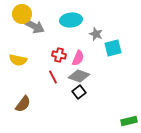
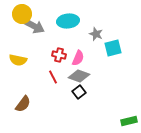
cyan ellipse: moved 3 px left, 1 px down
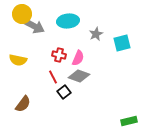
gray star: rotated 24 degrees clockwise
cyan square: moved 9 px right, 5 px up
black square: moved 15 px left
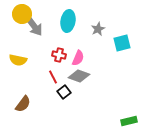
cyan ellipse: rotated 75 degrees counterclockwise
gray arrow: rotated 25 degrees clockwise
gray star: moved 2 px right, 5 px up
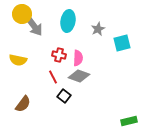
pink semicircle: rotated 21 degrees counterclockwise
black square: moved 4 px down; rotated 16 degrees counterclockwise
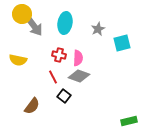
cyan ellipse: moved 3 px left, 2 px down
brown semicircle: moved 9 px right, 2 px down
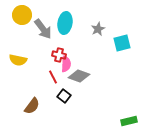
yellow circle: moved 1 px down
gray arrow: moved 9 px right, 3 px down
pink semicircle: moved 12 px left, 6 px down
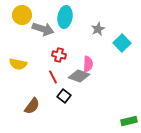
cyan ellipse: moved 6 px up
gray arrow: rotated 35 degrees counterclockwise
cyan square: rotated 30 degrees counterclockwise
yellow semicircle: moved 4 px down
pink semicircle: moved 22 px right
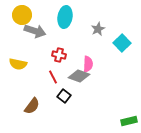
gray arrow: moved 8 px left, 2 px down
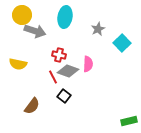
gray diamond: moved 11 px left, 5 px up
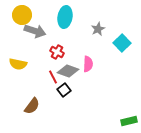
red cross: moved 2 px left, 3 px up; rotated 16 degrees clockwise
black square: moved 6 px up; rotated 16 degrees clockwise
